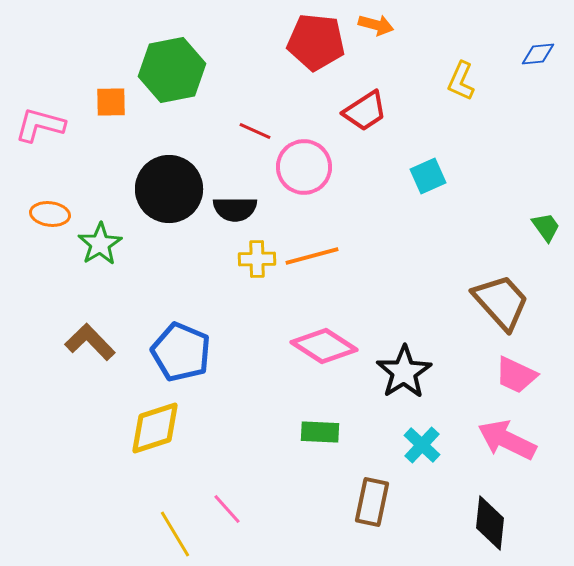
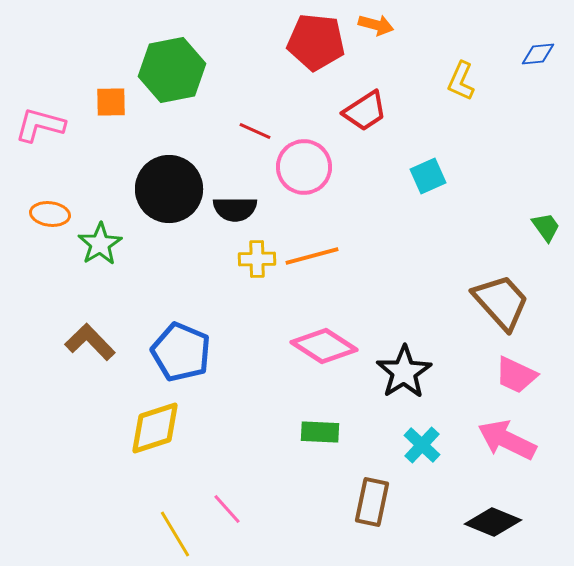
black diamond: moved 3 px right, 1 px up; rotated 74 degrees counterclockwise
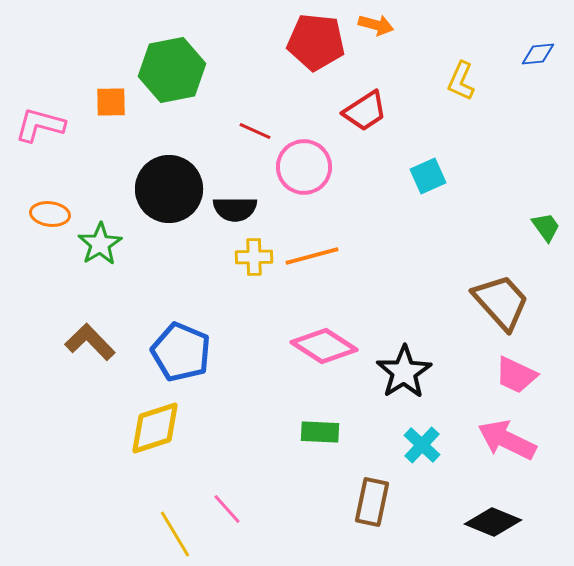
yellow cross: moved 3 px left, 2 px up
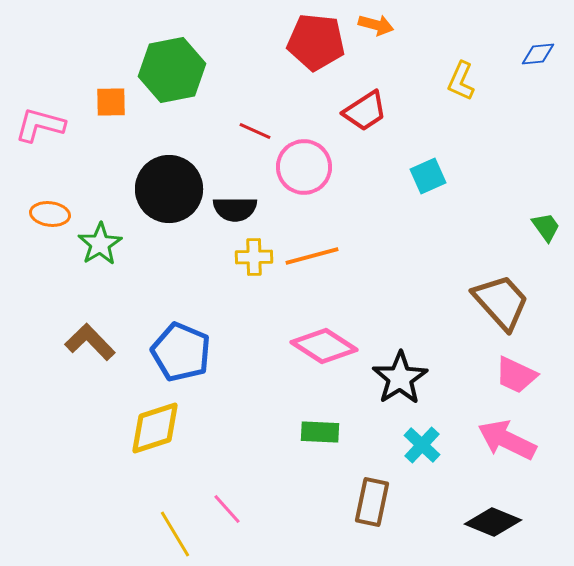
black star: moved 4 px left, 6 px down
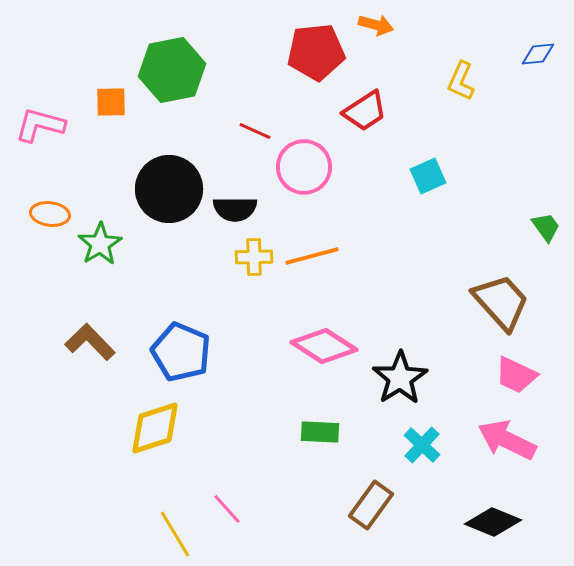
red pentagon: moved 10 px down; rotated 12 degrees counterclockwise
brown rectangle: moved 1 px left, 3 px down; rotated 24 degrees clockwise
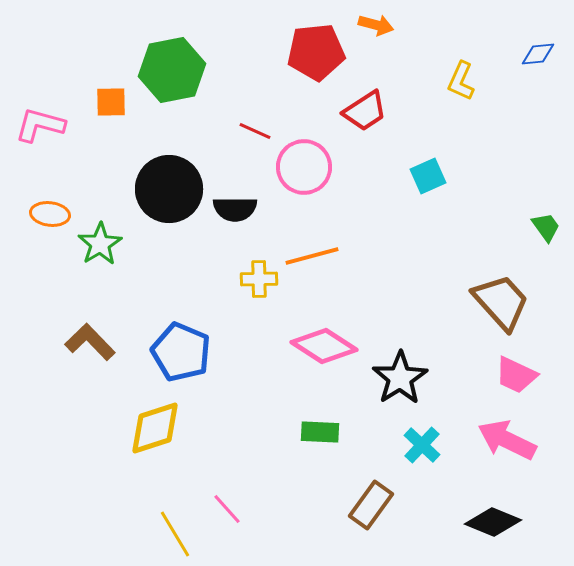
yellow cross: moved 5 px right, 22 px down
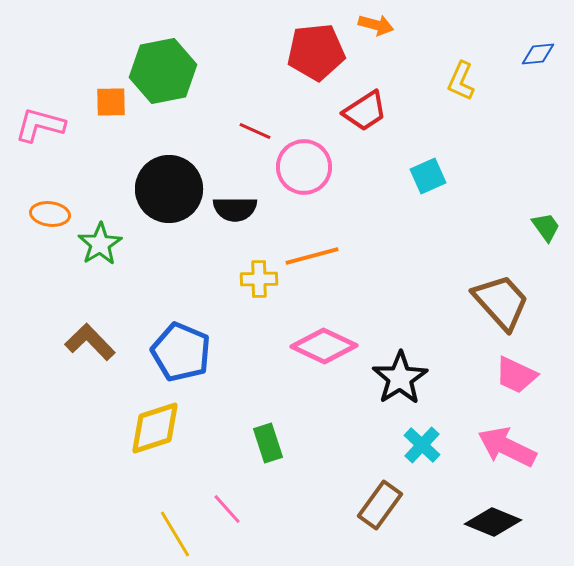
green hexagon: moved 9 px left, 1 px down
pink diamond: rotated 8 degrees counterclockwise
green rectangle: moved 52 px left, 11 px down; rotated 69 degrees clockwise
pink arrow: moved 7 px down
brown rectangle: moved 9 px right
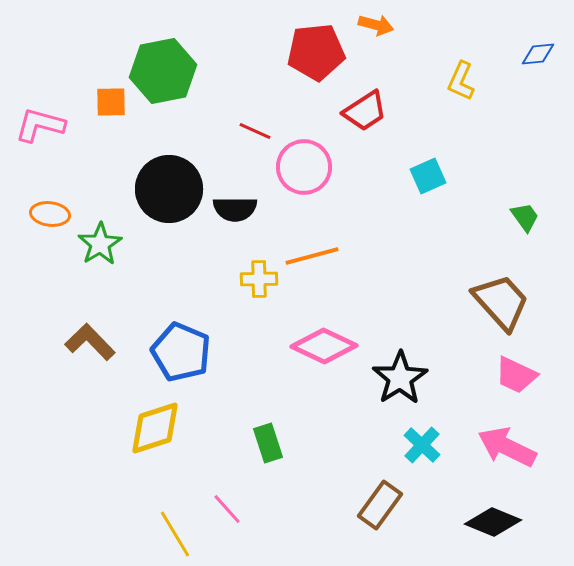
green trapezoid: moved 21 px left, 10 px up
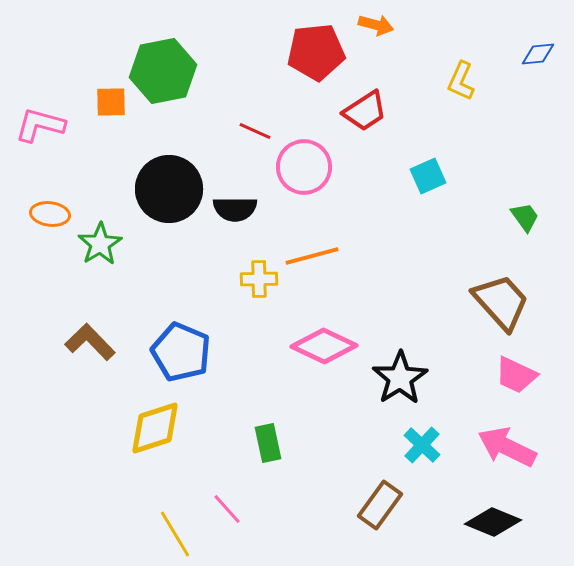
green rectangle: rotated 6 degrees clockwise
